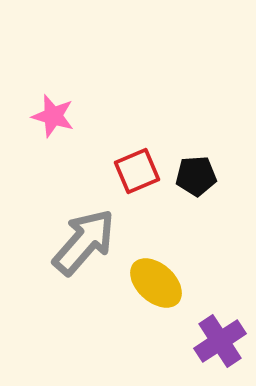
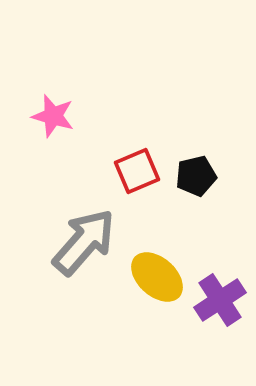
black pentagon: rotated 9 degrees counterclockwise
yellow ellipse: moved 1 px right, 6 px up
purple cross: moved 41 px up
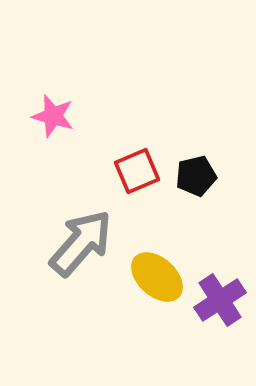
gray arrow: moved 3 px left, 1 px down
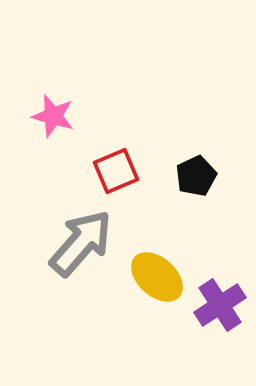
red square: moved 21 px left
black pentagon: rotated 12 degrees counterclockwise
purple cross: moved 5 px down
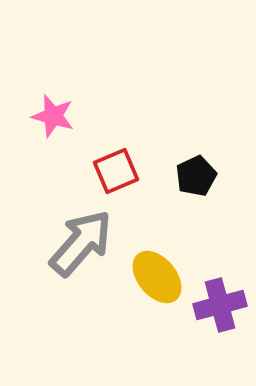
yellow ellipse: rotated 8 degrees clockwise
purple cross: rotated 18 degrees clockwise
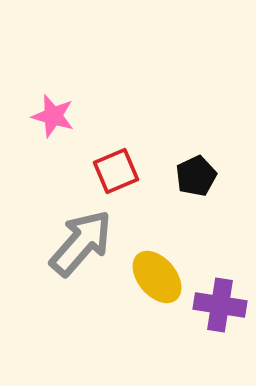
purple cross: rotated 24 degrees clockwise
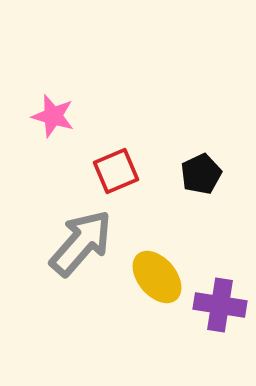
black pentagon: moved 5 px right, 2 px up
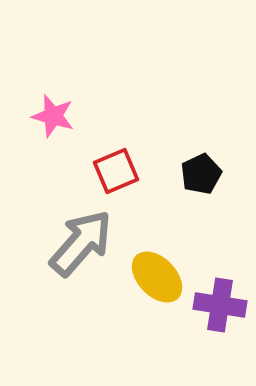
yellow ellipse: rotated 4 degrees counterclockwise
